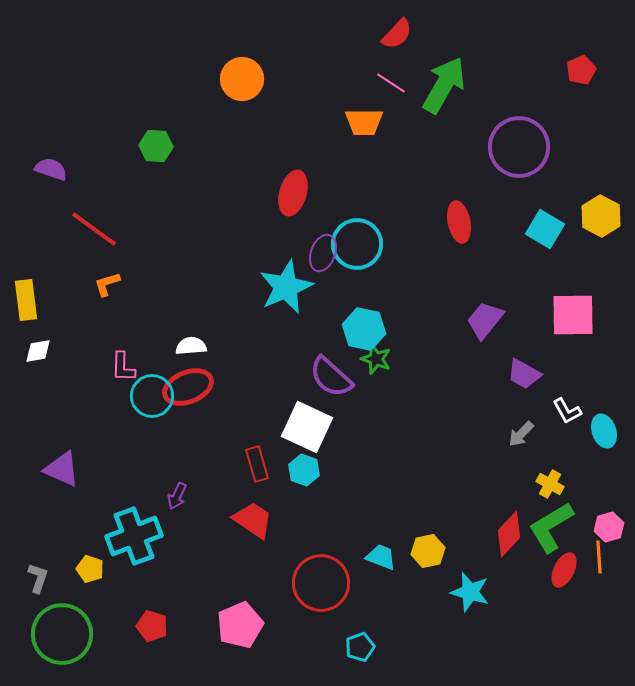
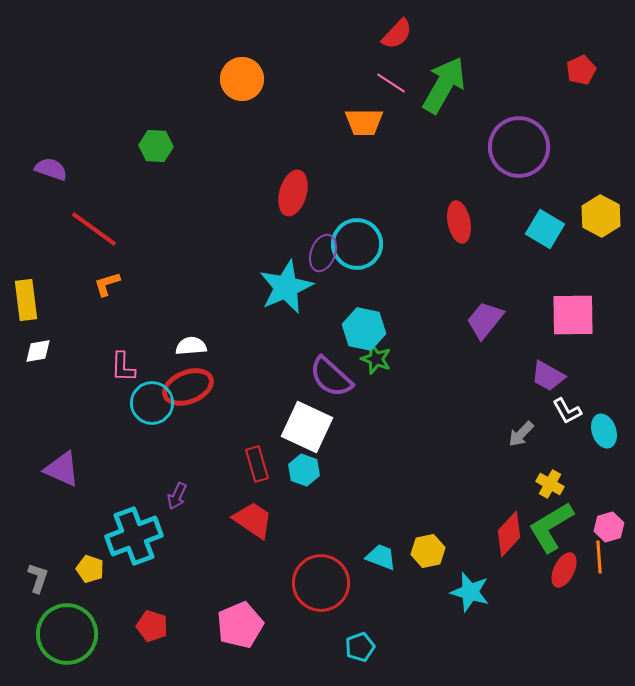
purple trapezoid at (524, 374): moved 24 px right, 2 px down
cyan circle at (152, 396): moved 7 px down
green circle at (62, 634): moved 5 px right
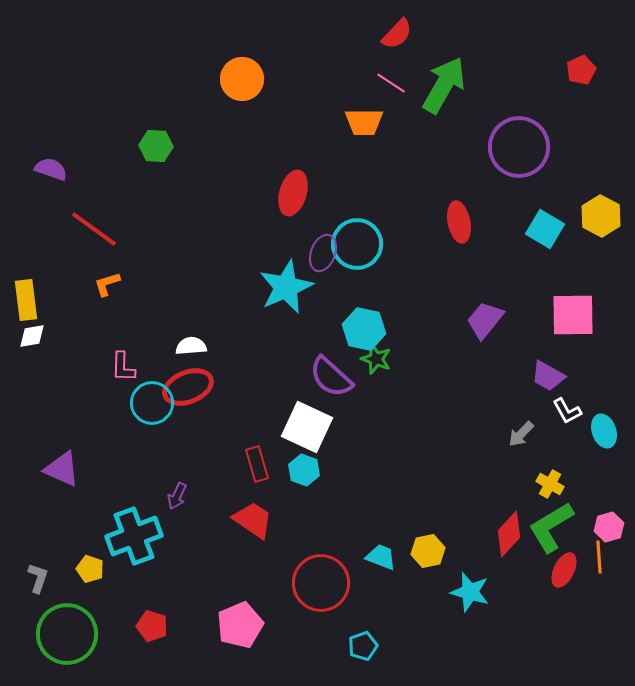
white diamond at (38, 351): moved 6 px left, 15 px up
cyan pentagon at (360, 647): moved 3 px right, 1 px up
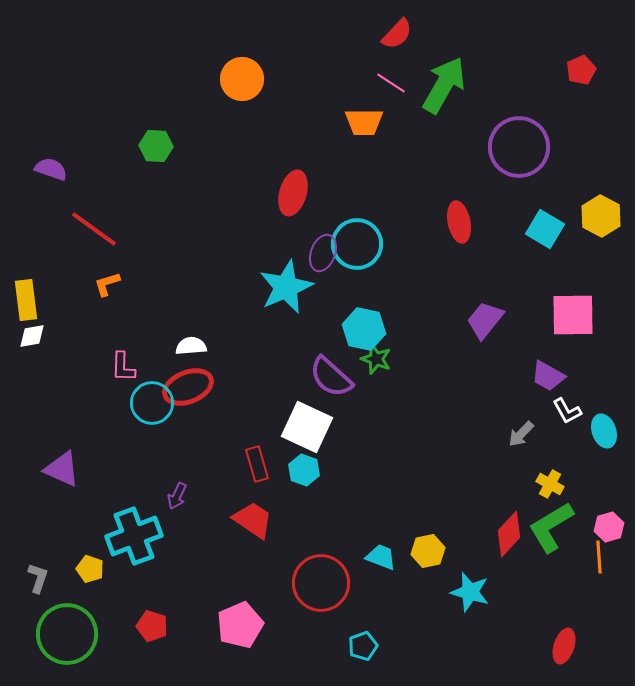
red ellipse at (564, 570): moved 76 px down; rotated 8 degrees counterclockwise
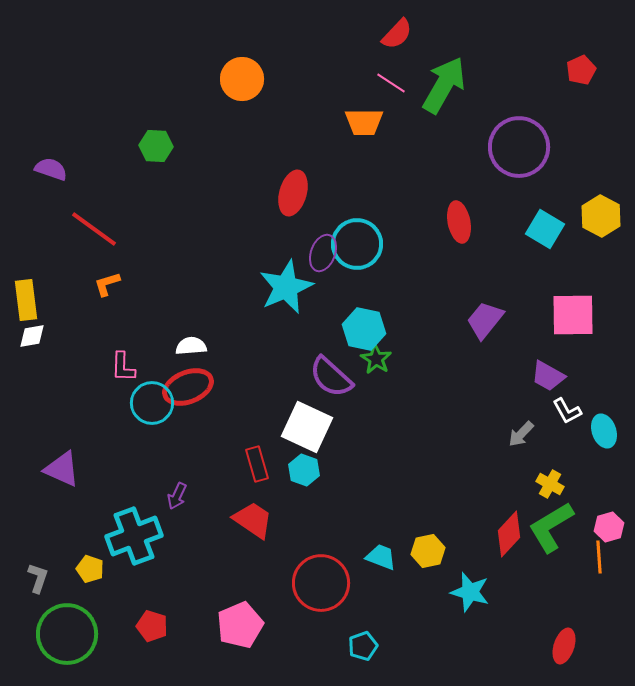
green star at (376, 359): rotated 12 degrees clockwise
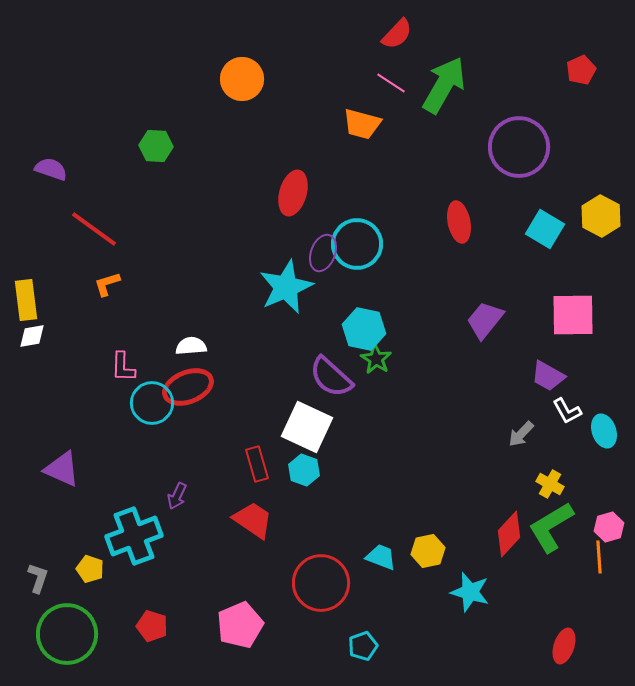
orange trapezoid at (364, 122): moved 2 px left, 2 px down; rotated 15 degrees clockwise
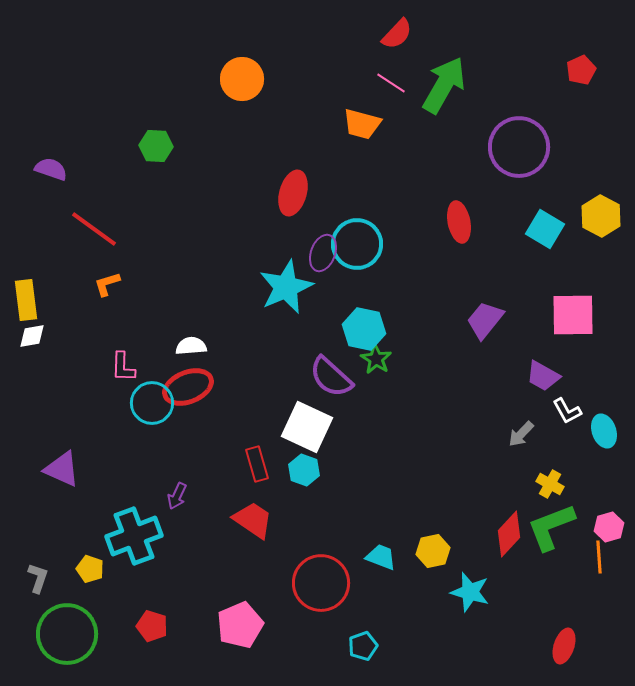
purple trapezoid at (548, 376): moved 5 px left
green L-shape at (551, 527): rotated 10 degrees clockwise
yellow hexagon at (428, 551): moved 5 px right
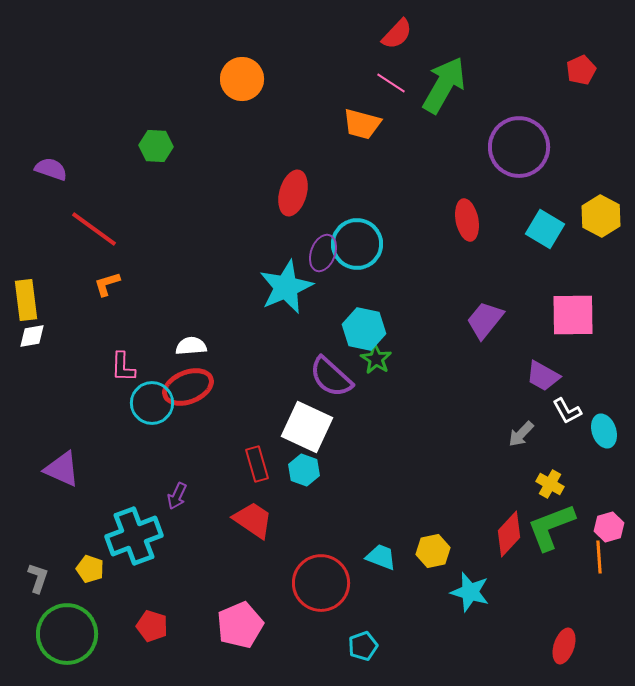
red ellipse at (459, 222): moved 8 px right, 2 px up
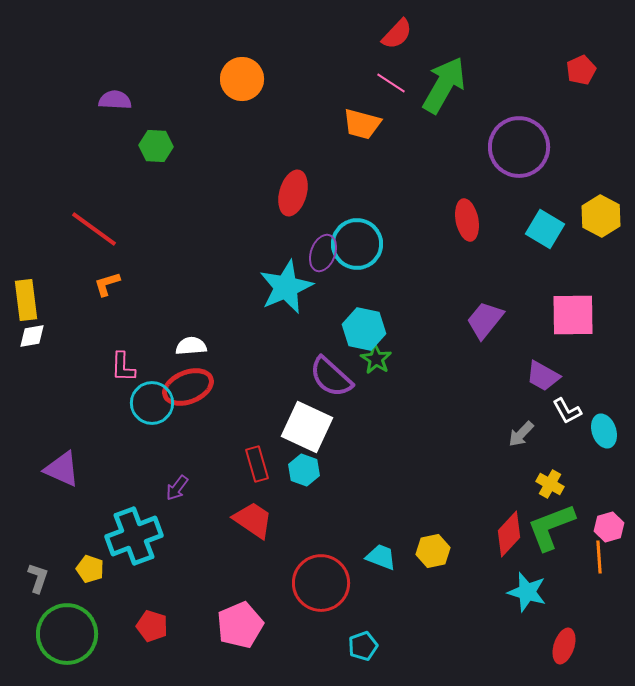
purple semicircle at (51, 169): moved 64 px right, 69 px up; rotated 16 degrees counterclockwise
purple arrow at (177, 496): moved 8 px up; rotated 12 degrees clockwise
cyan star at (470, 592): moved 57 px right
